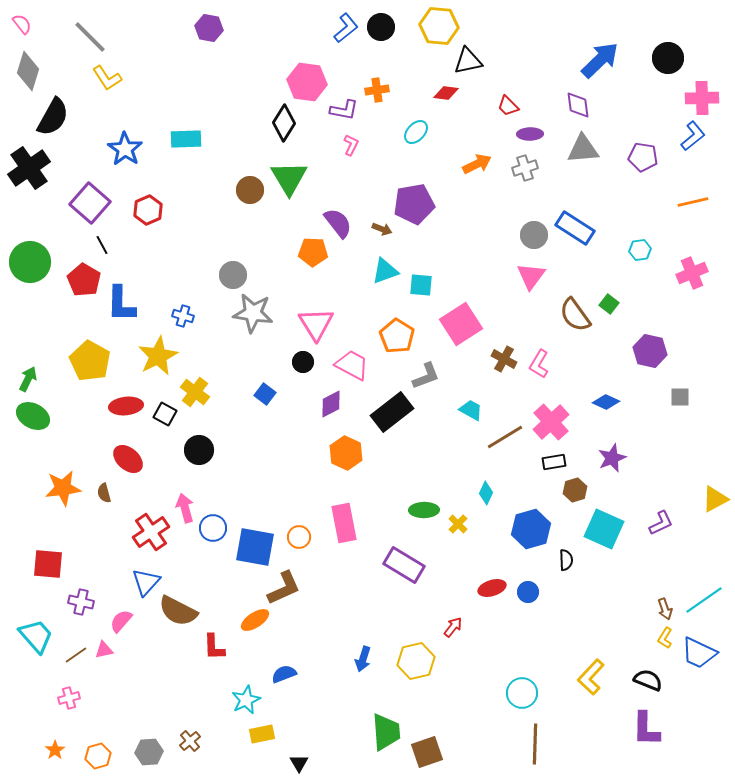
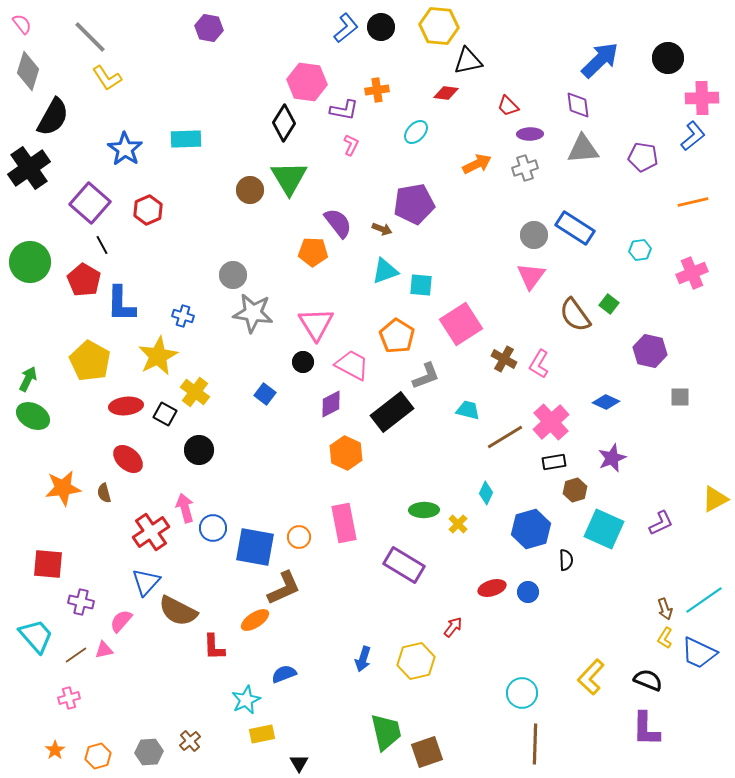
cyan trapezoid at (471, 410): moved 3 px left; rotated 15 degrees counterclockwise
green trapezoid at (386, 732): rotated 9 degrees counterclockwise
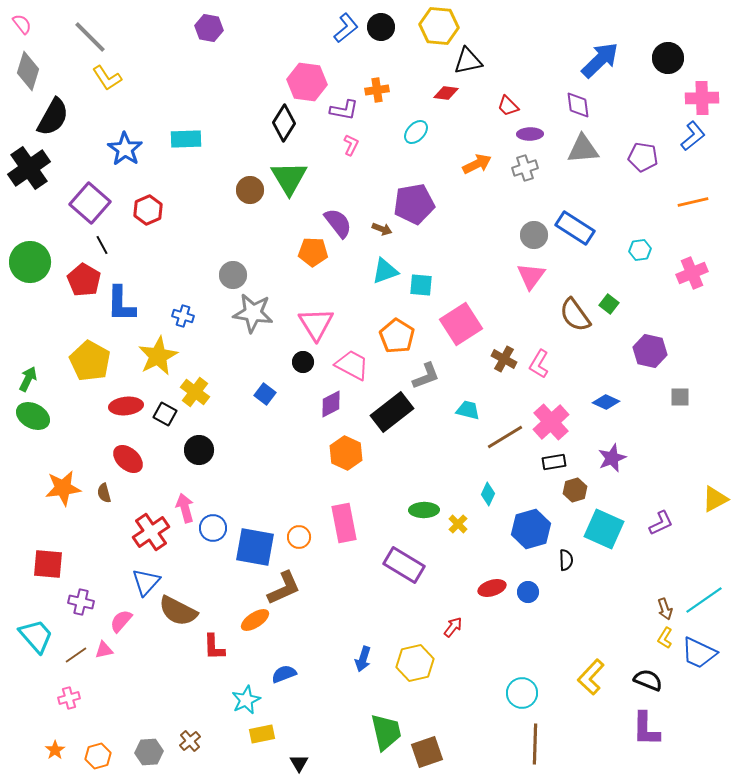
cyan diamond at (486, 493): moved 2 px right, 1 px down
yellow hexagon at (416, 661): moved 1 px left, 2 px down
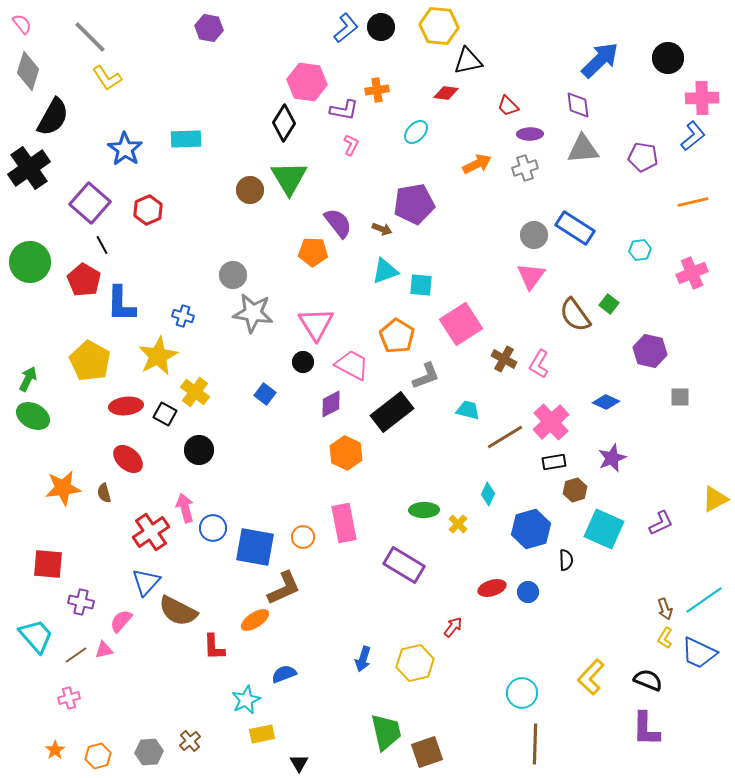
orange circle at (299, 537): moved 4 px right
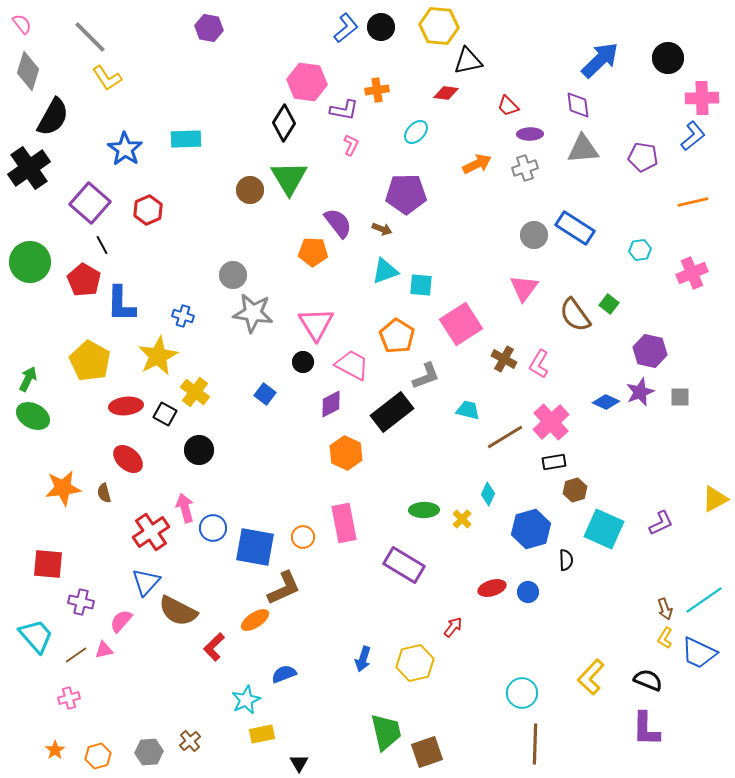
purple pentagon at (414, 204): moved 8 px left, 10 px up; rotated 9 degrees clockwise
pink triangle at (531, 276): moved 7 px left, 12 px down
purple star at (612, 458): moved 28 px right, 66 px up
yellow cross at (458, 524): moved 4 px right, 5 px up
red L-shape at (214, 647): rotated 48 degrees clockwise
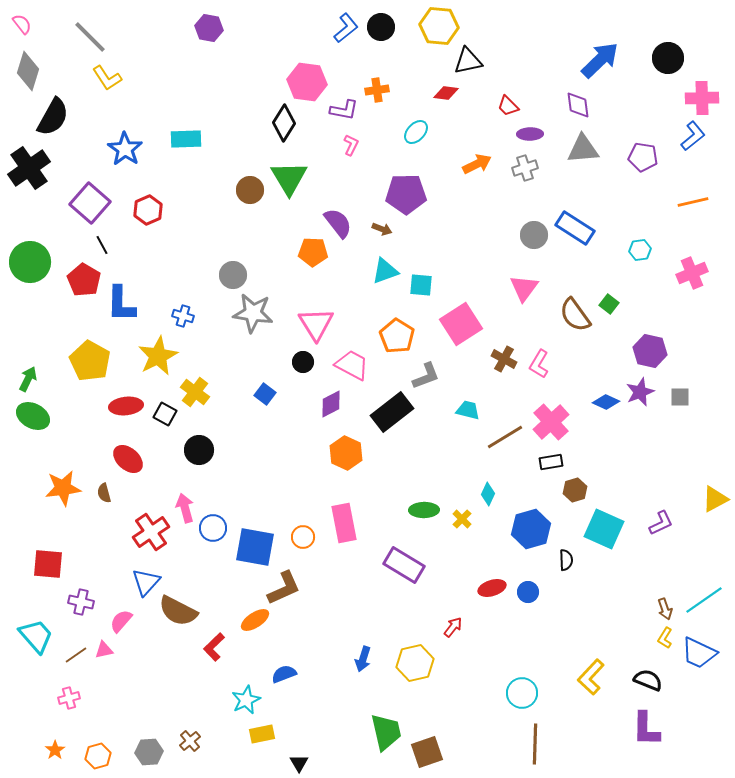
black rectangle at (554, 462): moved 3 px left
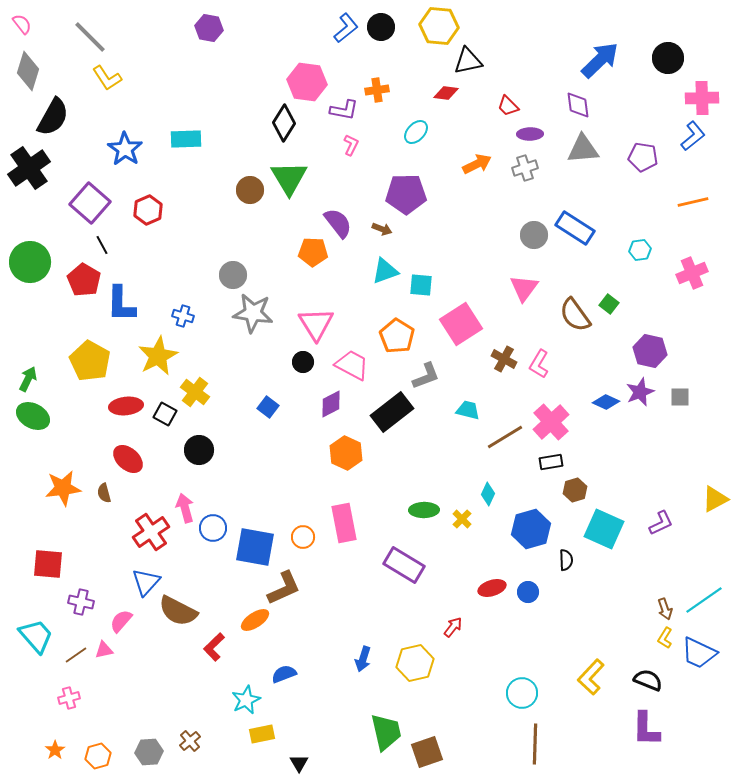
blue square at (265, 394): moved 3 px right, 13 px down
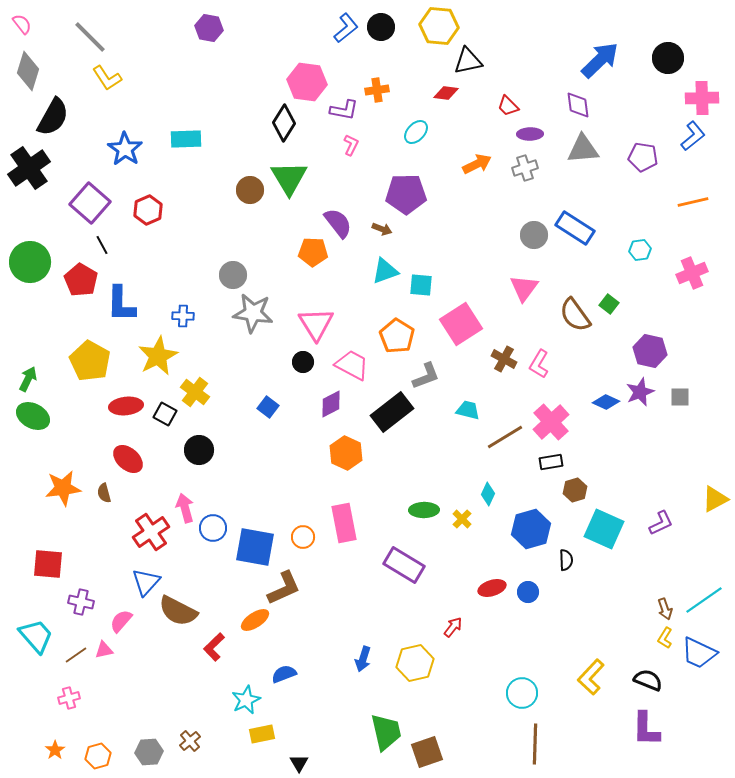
red pentagon at (84, 280): moved 3 px left
blue cross at (183, 316): rotated 15 degrees counterclockwise
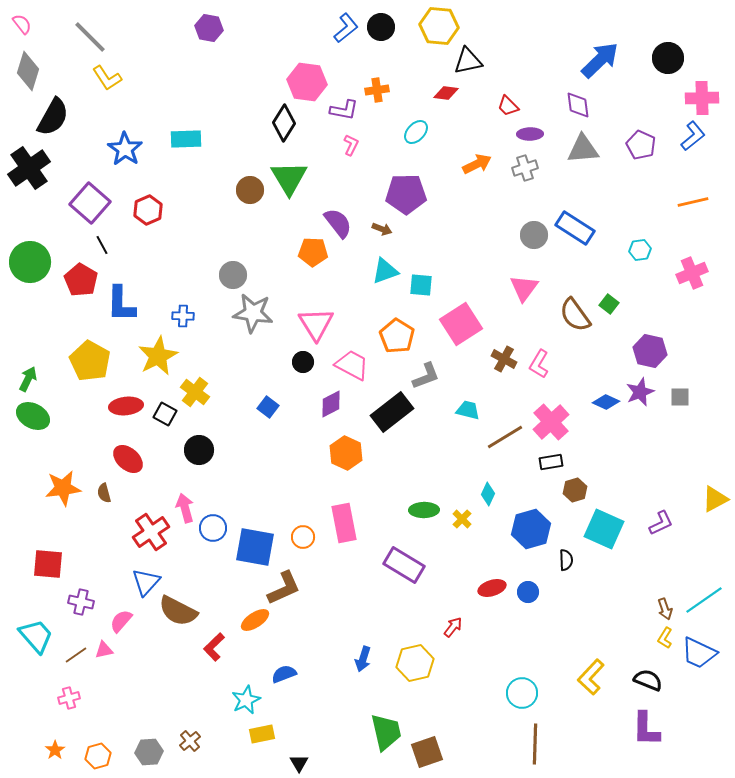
purple pentagon at (643, 157): moved 2 px left, 12 px up; rotated 16 degrees clockwise
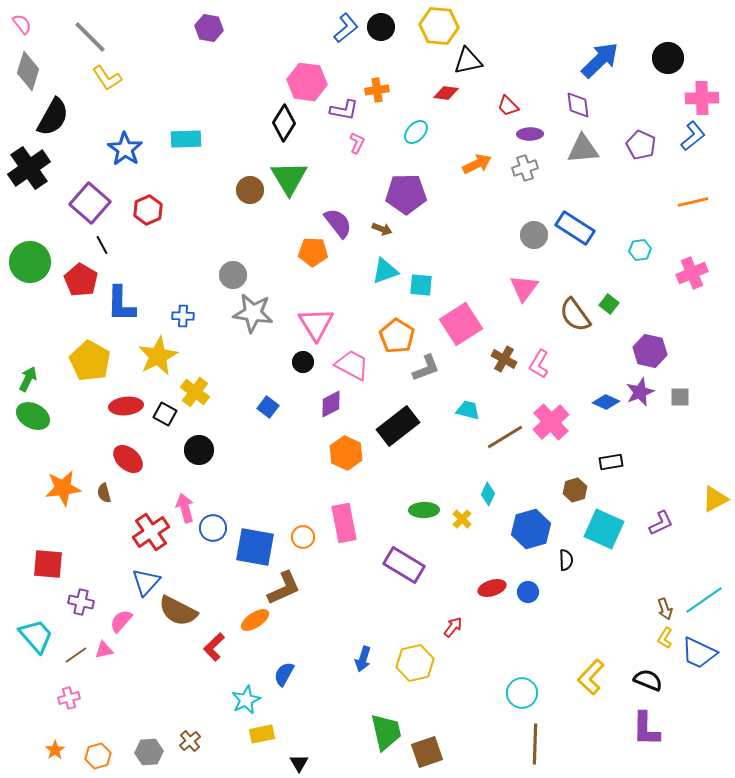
pink L-shape at (351, 145): moved 6 px right, 2 px up
gray L-shape at (426, 376): moved 8 px up
black rectangle at (392, 412): moved 6 px right, 14 px down
black rectangle at (551, 462): moved 60 px right
blue semicircle at (284, 674): rotated 40 degrees counterclockwise
